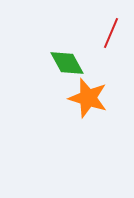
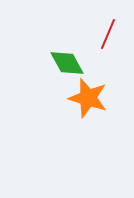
red line: moved 3 px left, 1 px down
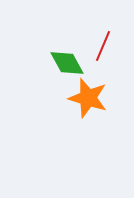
red line: moved 5 px left, 12 px down
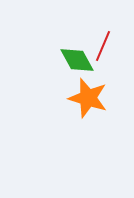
green diamond: moved 10 px right, 3 px up
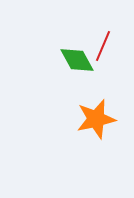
orange star: moved 8 px right, 21 px down; rotated 30 degrees counterclockwise
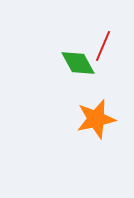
green diamond: moved 1 px right, 3 px down
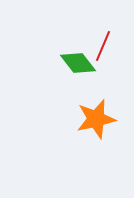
green diamond: rotated 9 degrees counterclockwise
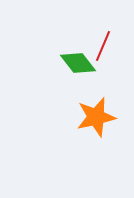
orange star: moved 2 px up
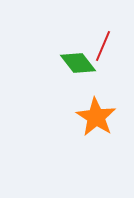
orange star: rotated 27 degrees counterclockwise
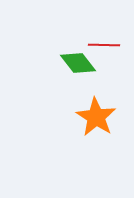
red line: moved 1 px right, 1 px up; rotated 68 degrees clockwise
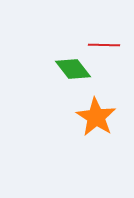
green diamond: moved 5 px left, 6 px down
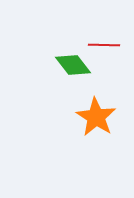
green diamond: moved 4 px up
